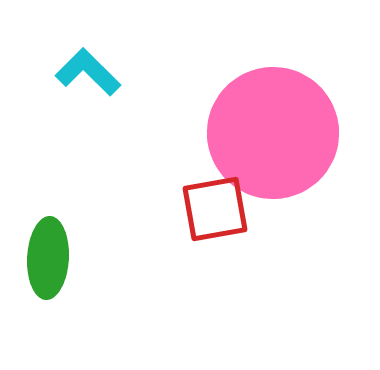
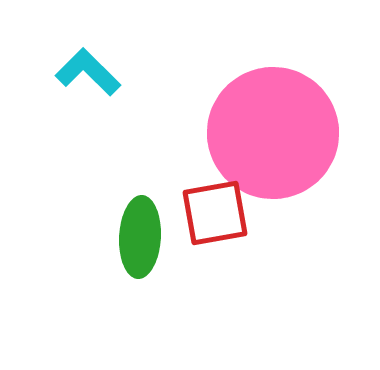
red square: moved 4 px down
green ellipse: moved 92 px right, 21 px up
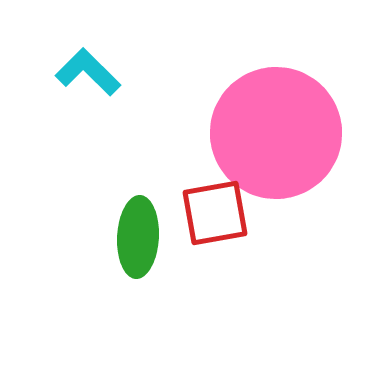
pink circle: moved 3 px right
green ellipse: moved 2 px left
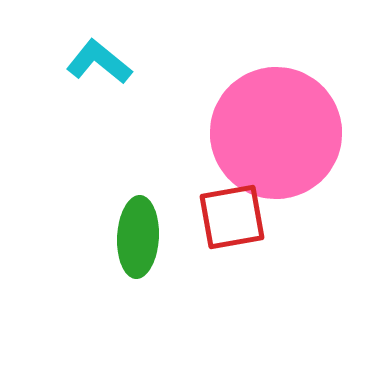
cyan L-shape: moved 11 px right, 10 px up; rotated 6 degrees counterclockwise
red square: moved 17 px right, 4 px down
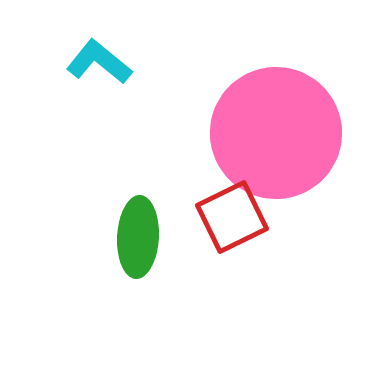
red square: rotated 16 degrees counterclockwise
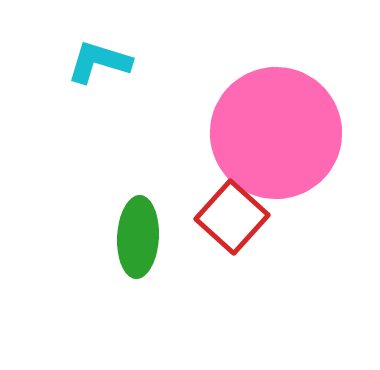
cyan L-shape: rotated 22 degrees counterclockwise
red square: rotated 22 degrees counterclockwise
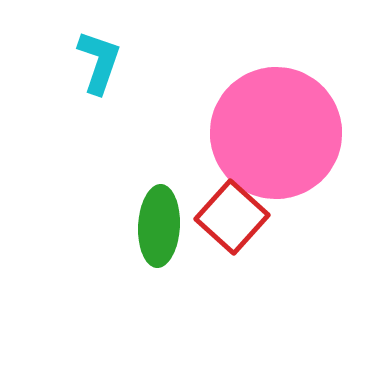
cyan L-shape: rotated 92 degrees clockwise
green ellipse: moved 21 px right, 11 px up
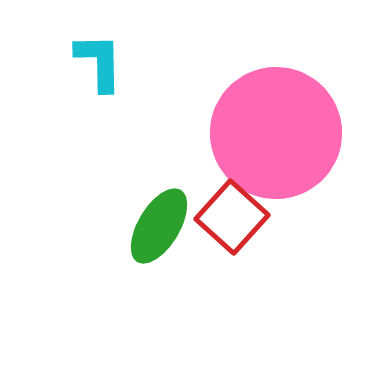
cyan L-shape: rotated 20 degrees counterclockwise
green ellipse: rotated 28 degrees clockwise
